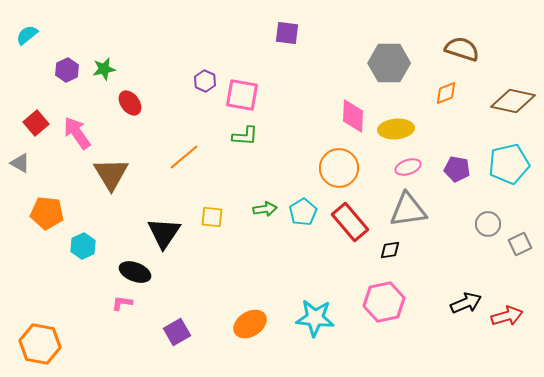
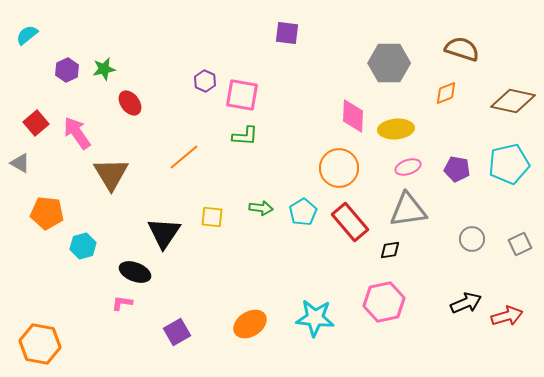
green arrow at (265, 209): moved 4 px left, 1 px up; rotated 15 degrees clockwise
gray circle at (488, 224): moved 16 px left, 15 px down
cyan hexagon at (83, 246): rotated 10 degrees clockwise
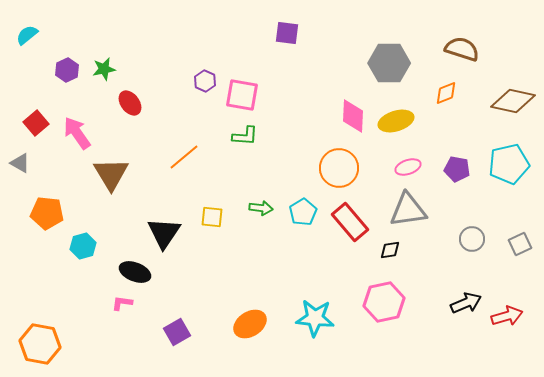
yellow ellipse at (396, 129): moved 8 px up; rotated 12 degrees counterclockwise
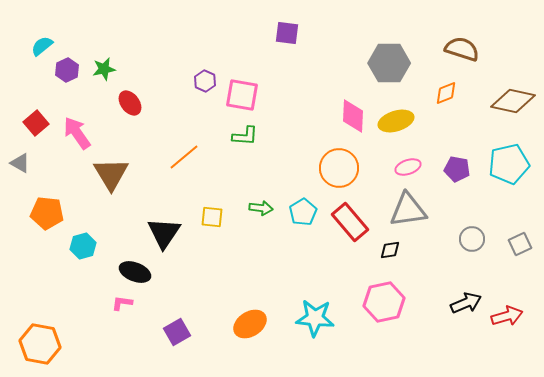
cyan semicircle at (27, 35): moved 15 px right, 11 px down
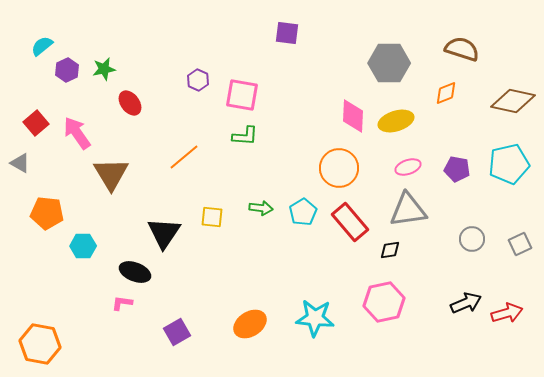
purple hexagon at (205, 81): moved 7 px left, 1 px up
cyan hexagon at (83, 246): rotated 15 degrees clockwise
red arrow at (507, 316): moved 3 px up
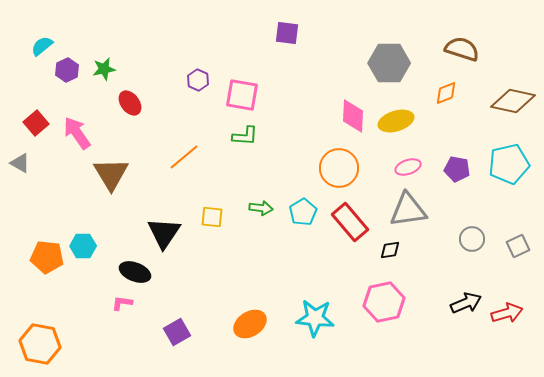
orange pentagon at (47, 213): moved 44 px down
gray square at (520, 244): moved 2 px left, 2 px down
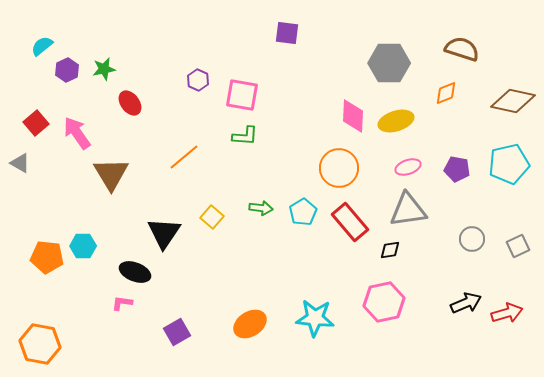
yellow square at (212, 217): rotated 35 degrees clockwise
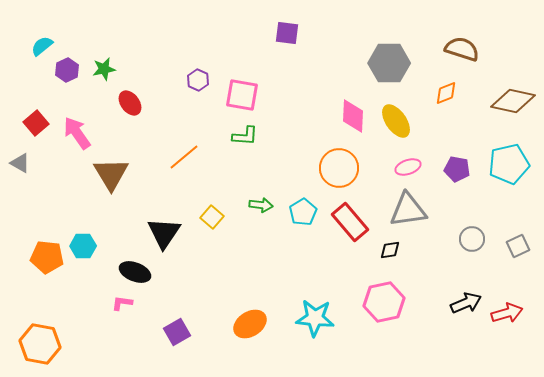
yellow ellipse at (396, 121): rotated 72 degrees clockwise
green arrow at (261, 208): moved 3 px up
